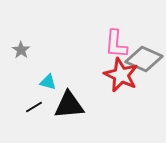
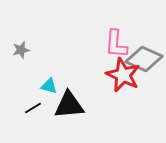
gray star: rotated 24 degrees clockwise
red star: moved 2 px right
cyan triangle: moved 1 px right, 4 px down
black line: moved 1 px left, 1 px down
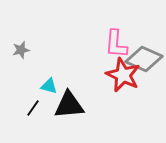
black line: rotated 24 degrees counterclockwise
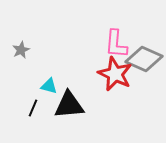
gray star: rotated 12 degrees counterclockwise
red star: moved 8 px left, 1 px up
black line: rotated 12 degrees counterclockwise
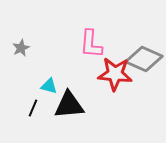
pink L-shape: moved 25 px left
gray star: moved 2 px up
red star: rotated 20 degrees counterclockwise
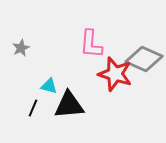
red star: rotated 12 degrees clockwise
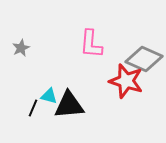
red star: moved 11 px right, 7 px down
cyan triangle: moved 10 px down
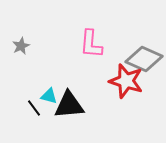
gray star: moved 2 px up
black line: moved 1 px right; rotated 60 degrees counterclockwise
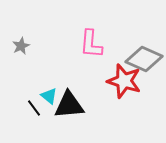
red star: moved 2 px left
cyan triangle: rotated 24 degrees clockwise
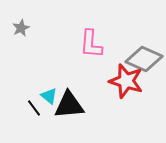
gray star: moved 18 px up
red star: moved 2 px right
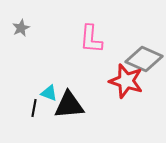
pink L-shape: moved 5 px up
cyan triangle: moved 3 px up; rotated 18 degrees counterclockwise
black line: rotated 48 degrees clockwise
